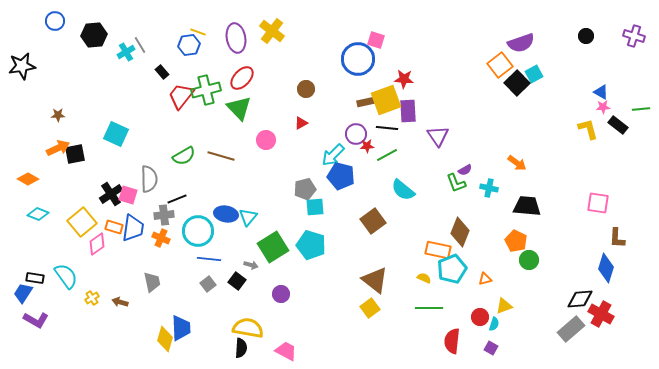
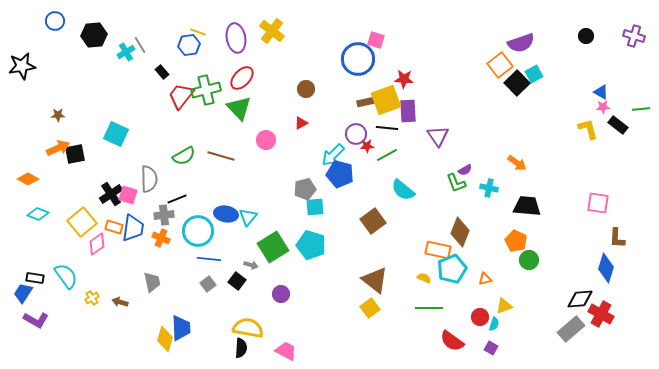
blue pentagon at (341, 176): moved 1 px left, 2 px up
red semicircle at (452, 341): rotated 60 degrees counterclockwise
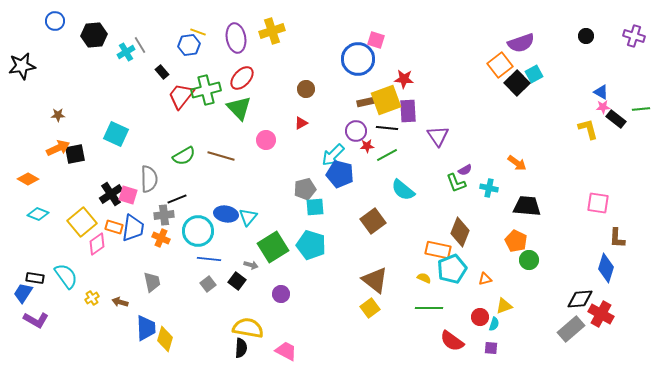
yellow cross at (272, 31): rotated 35 degrees clockwise
black rectangle at (618, 125): moved 2 px left, 6 px up
purple circle at (356, 134): moved 3 px up
blue trapezoid at (181, 328): moved 35 px left
purple square at (491, 348): rotated 24 degrees counterclockwise
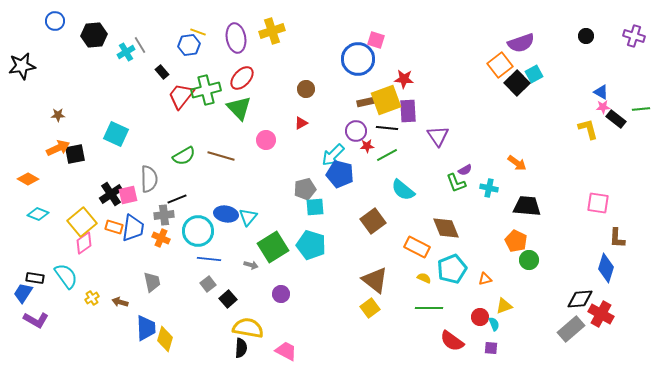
pink square at (128, 195): rotated 30 degrees counterclockwise
brown diamond at (460, 232): moved 14 px left, 4 px up; rotated 44 degrees counterclockwise
pink diamond at (97, 244): moved 13 px left, 1 px up
orange rectangle at (438, 250): moved 21 px left, 3 px up; rotated 15 degrees clockwise
black square at (237, 281): moved 9 px left, 18 px down; rotated 12 degrees clockwise
cyan semicircle at (494, 324): rotated 40 degrees counterclockwise
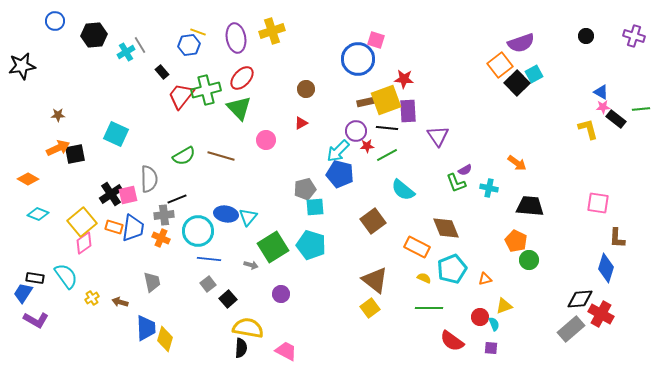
cyan arrow at (333, 155): moved 5 px right, 4 px up
black trapezoid at (527, 206): moved 3 px right
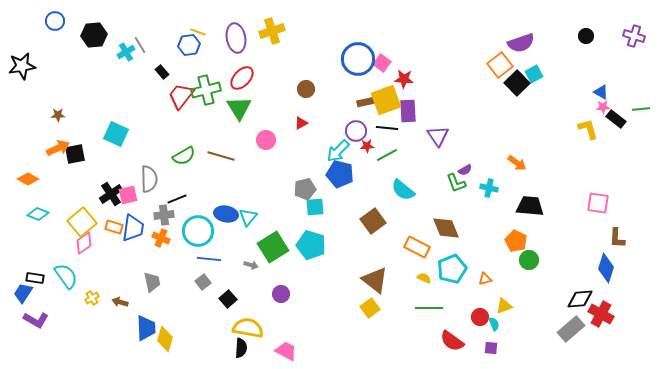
pink square at (376, 40): moved 6 px right, 23 px down; rotated 18 degrees clockwise
green triangle at (239, 108): rotated 12 degrees clockwise
gray square at (208, 284): moved 5 px left, 2 px up
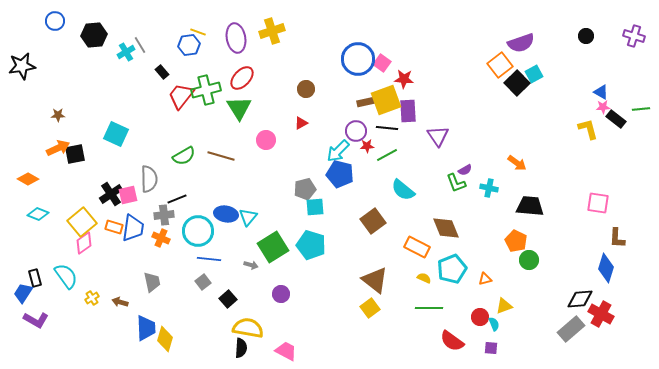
black rectangle at (35, 278): rotated 66 degrees clockwise
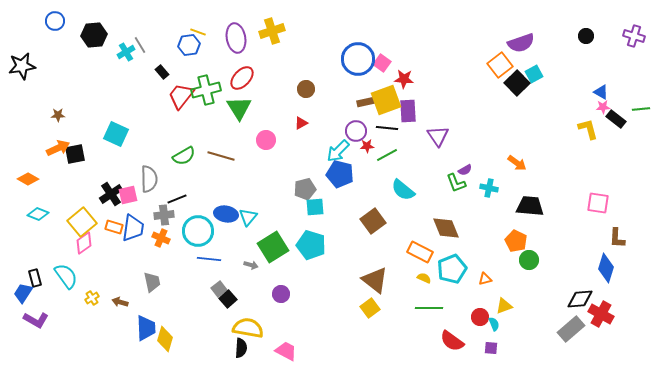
orange rectangle at (417, 247): moved 3 px right, 5 px down
gray square at (203, 282): moved 16 px right, 7 px down
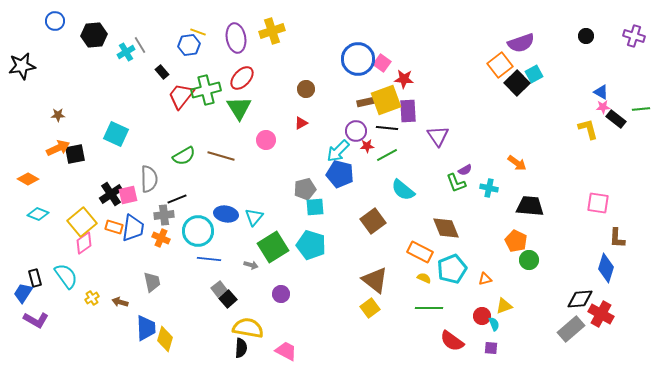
cyan triangle at (248, 217): moved 6 px right
red circle at (480, 317): moved 2 px right, 1 px up
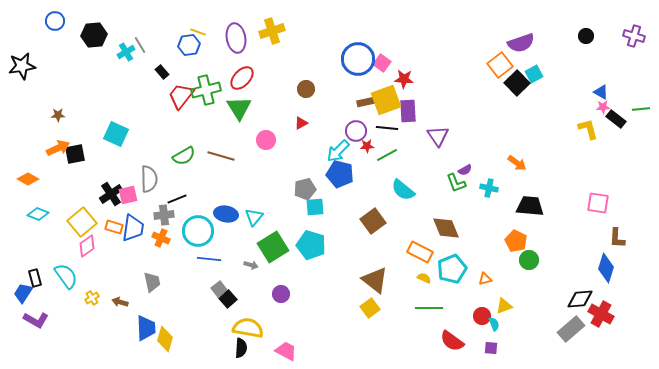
pink diamond at (84, 243): moved 3 px right, 3 px down
